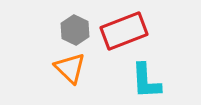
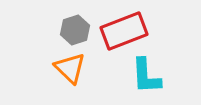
gray hexagon: rotated 16 degrees clockwise
cyan L-shape: moved 5 px up
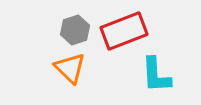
cyan L-shape: moved 10 px right, 1 px up
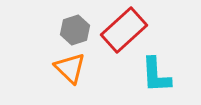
red rectangle: moved 1 px up; rotated 21 degrees counterclockwise
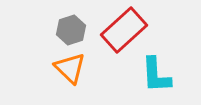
gray hexagon: moved 4 px left
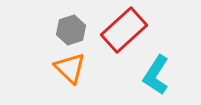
cyan L-shape: rotated 36 degrees clockwise
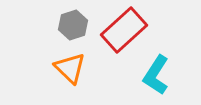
gray hexagon: moved 2 px right, 5 px up
